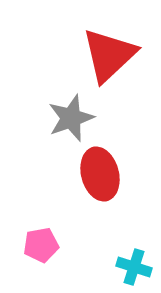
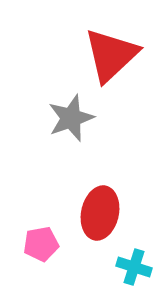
red triangle: moved 2 px right
red ellipse: moved 39 px down; rotated 27 degrees clockwise
pink pentagon: moved 1 px up
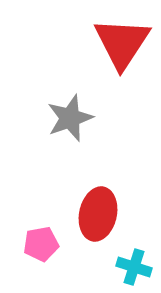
red triangle: moved 11 px right, 12 px up; rotated 14 degrees counterclockwise
gray star: moved 1 px left
red ellipse: moved 2 px left, 1 px down
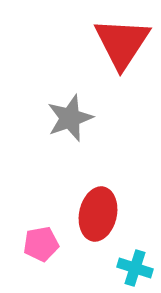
cyan cross: moved 1 px right, 1 px down
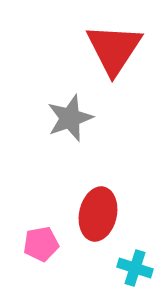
red triangle: moved 8 px left, 6 px down
